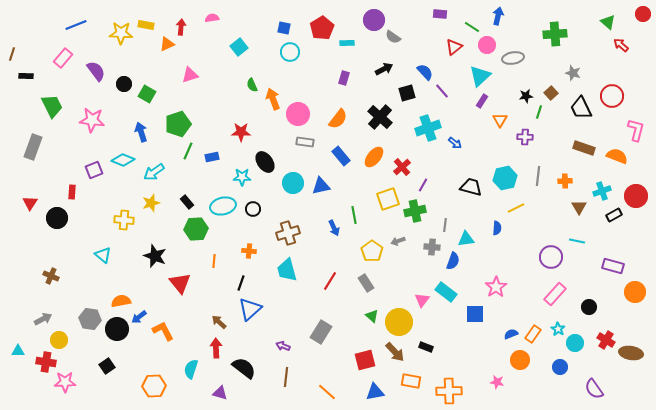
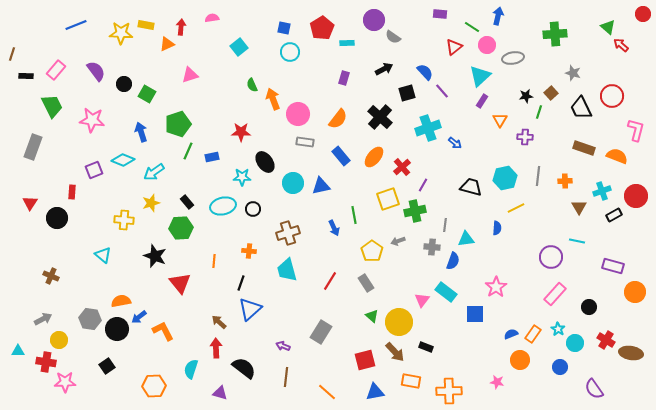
green triangle at (608, 22): moved 5 px down
pink rectangle at (63, 58): moved 7 px left, 12 px down
green hexagon at (196, 229): moved 15 px left, 1 px up
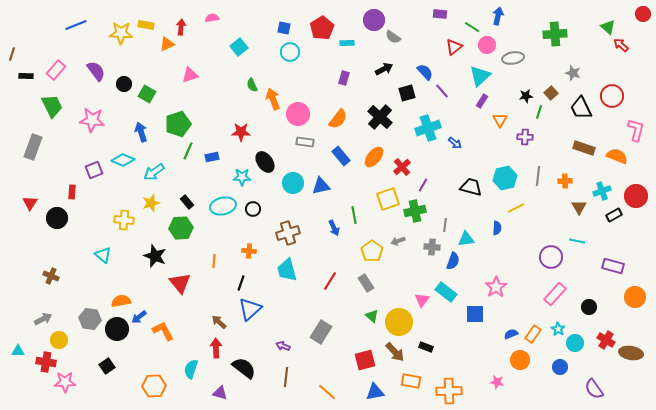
orange circle at (635, 292): moved 5 px down
